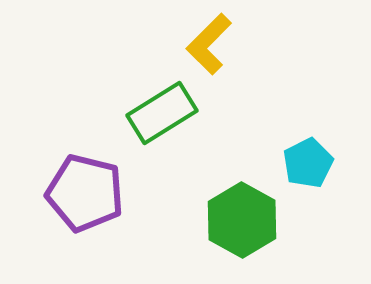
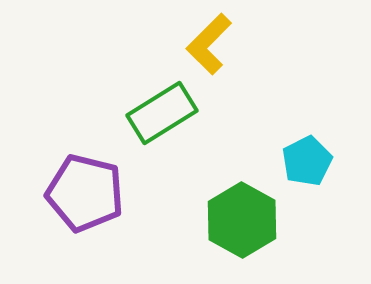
cyan pentagon: moved 1 px left, 2 px up
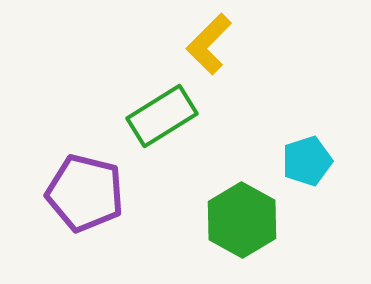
green rectangle: moved 3 px down
cyan pentagon: rotated 9 degrees clockwise
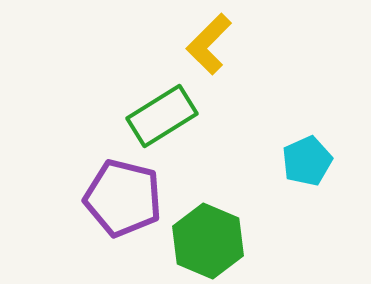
cyan pentagon: rotated 6 degrees counterclockwise
purple pentagon: moved 38 px right, 5 px down
green hexagon: moved 34 px left, 21 px down; rotated 6 degrees counterclockwise
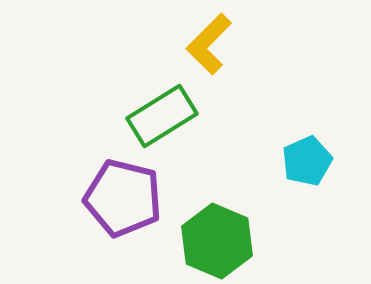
green hexagon: moved 9 px right
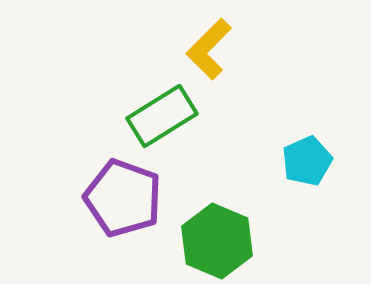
yellow L-shape: moved 5 px down
purple pentagon: rotated 6 degrees clockwise
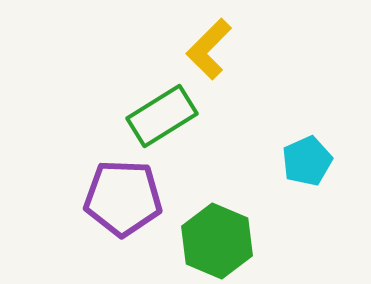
purple pentagon: rotated 18 degrees counterclockwise
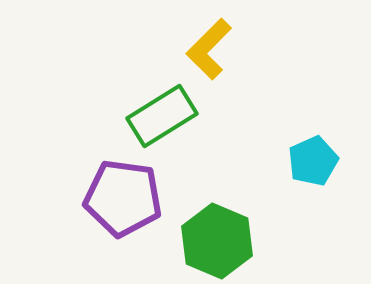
cyan pentagon: moved 6 px right
purple pentagon: rotated 6 degrees clockwise
